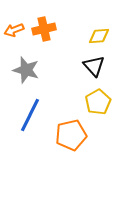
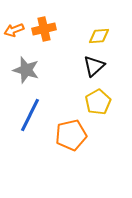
black triangle: rotated 30 degrees clockwise
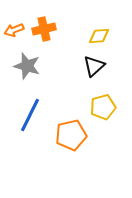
gray star: moved 1 px right, 4 px up
yellow pentagon: moved 5 px right, 5 px down; rotated 15 degrees clockwise
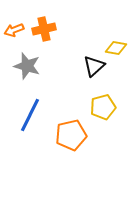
yellow diamond: moved 17 px right, 12 px down; rotated 15 degrees clockwise
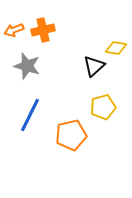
orange cross: moved 1 px left, 1 px down
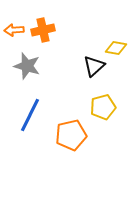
orange arrow: rotated 18 degrees clockwise
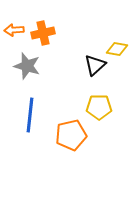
orange cross: moved 3 px down
yellow diamond: moved 1 px right, 1 px down
black triangle: moved 1 px right, 1 px up
yellow pentagon: moved 4 px left; rotated 15 degrees clockwise
blue line: rotated 20 degrees counterclockwise
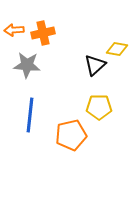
gray star: moved 1 px up; rotated 12 degrees counterclockwise
